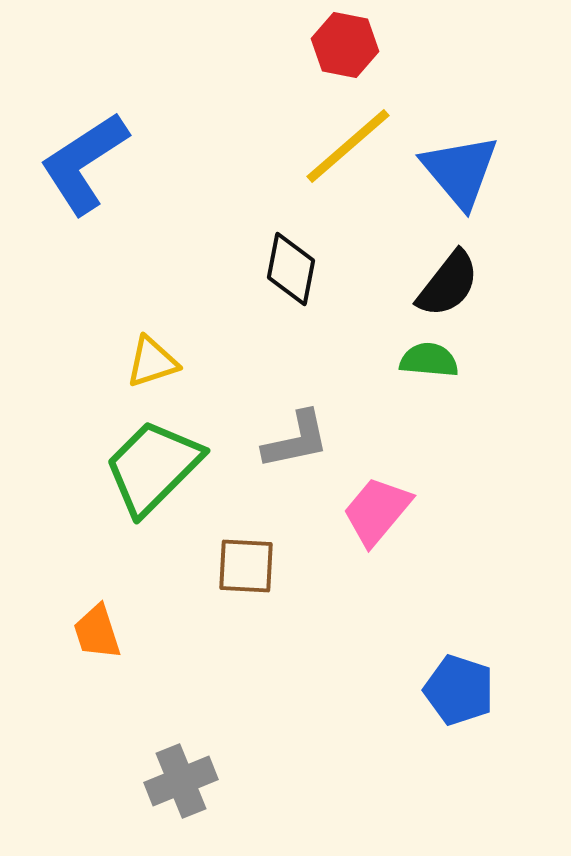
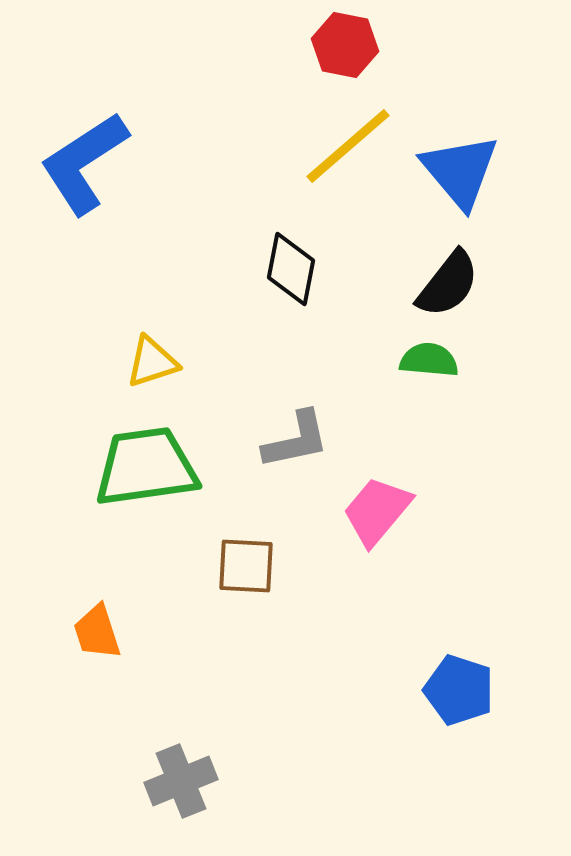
green trapezoid: moved 7 px left; rotated 37 degrees clockwise
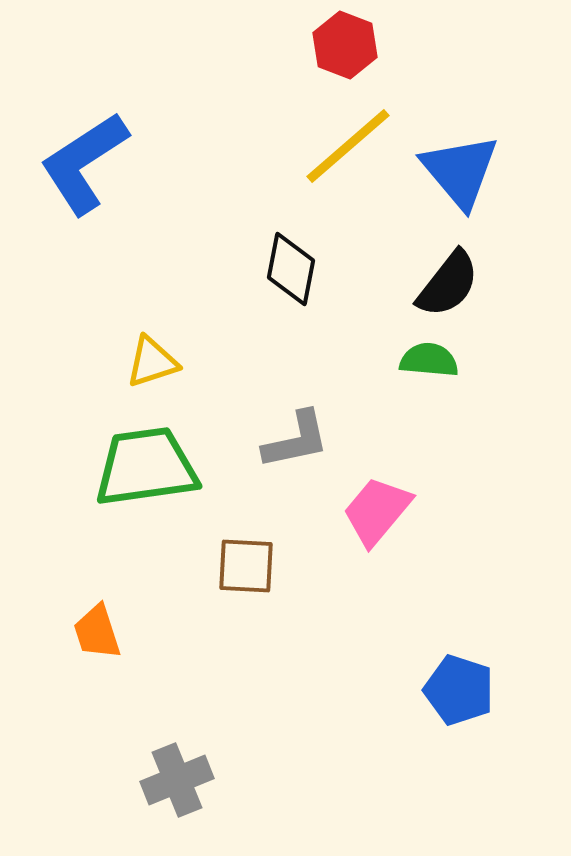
red hexagon: rotated 10 degrees clockwise
gray cross: moved 4 px left, 1 px up
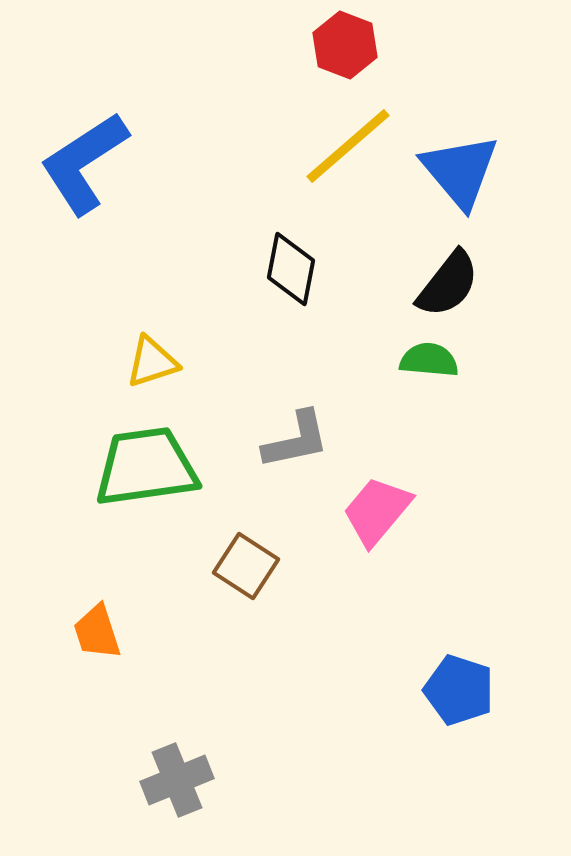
brown square: rotated 30 degrees clockwise
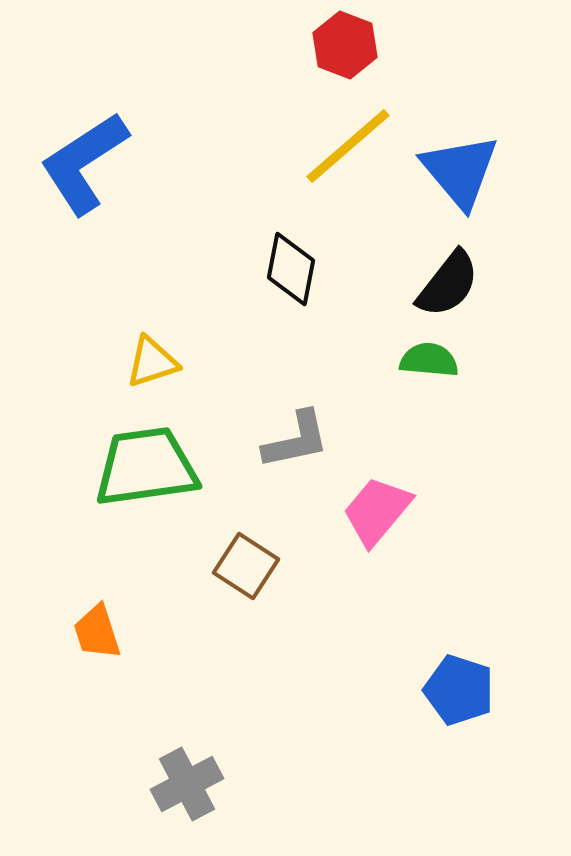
gray cross: moved 10 px right, 4 px down; rotated 6 degrees counterclockwise
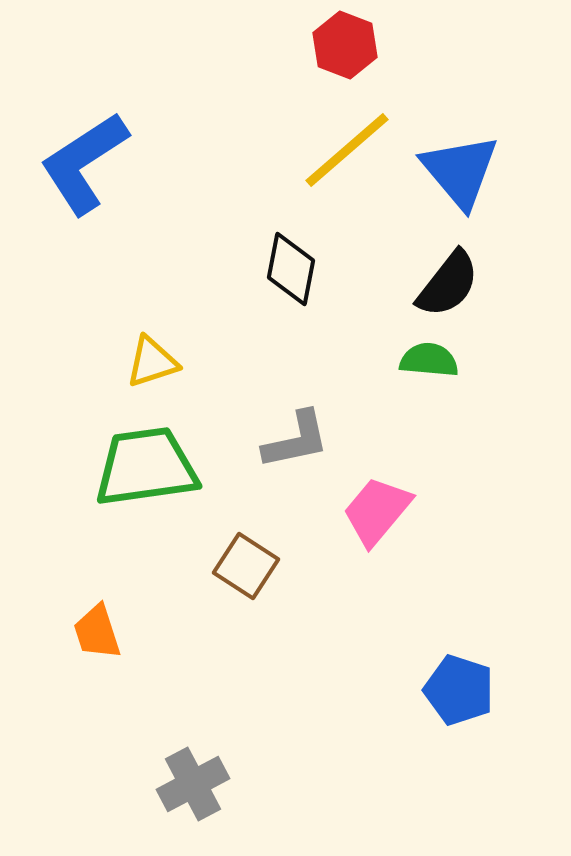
yellow line: moved 1 px left, 4 px down
gray cross: moved 6 px right
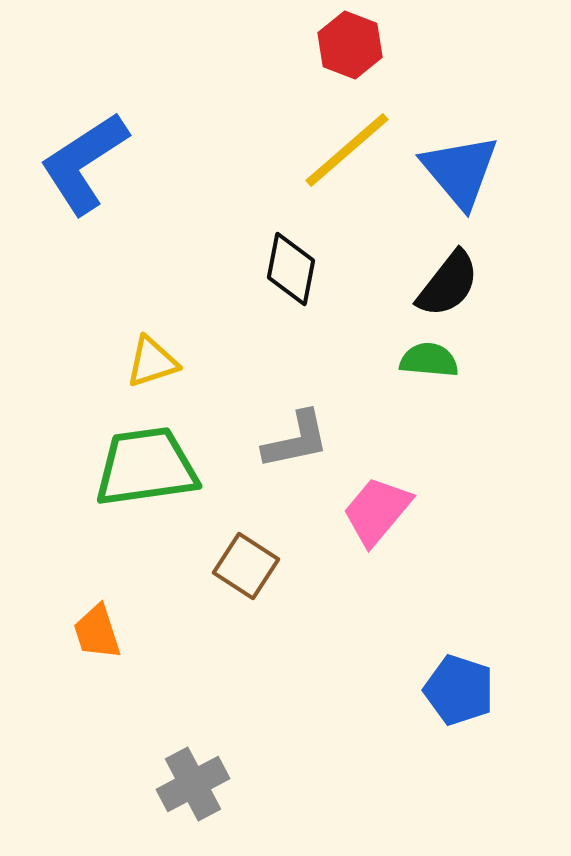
red hexagon: moved 5 px right
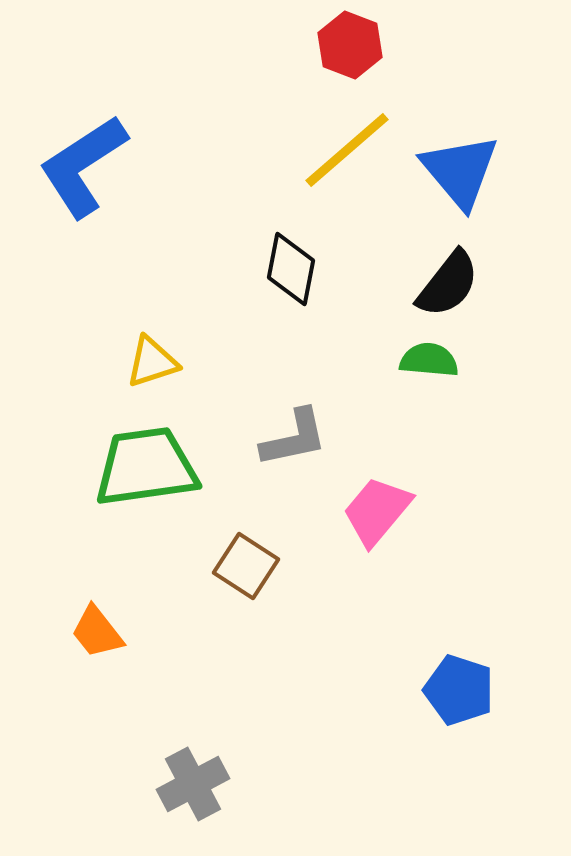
blue L-shape: moved 1 px left, 3 px down
gray L-shape: moved 2 px left, 2 px up
orange trapezoid: rotated 20 degrees counterclockwise
